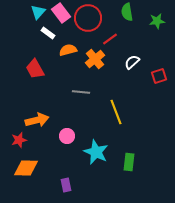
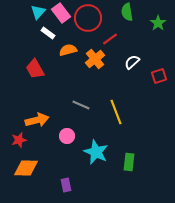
green star: moved 1 px right, 2 px down; rotated 28 degrees counterclockwise
gray line: moved 13 px down; rotated 18 degrees clockwise
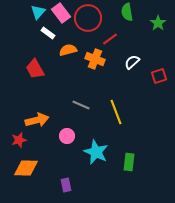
orange cross: rotated 30 degrees counterclockwise
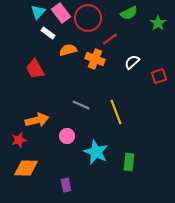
green semicircle: moved 2 px right, 1 px down; rotated 108 degrees counterclockwise
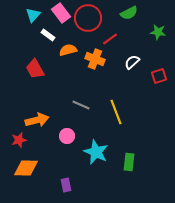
cyan triangle: moved 5 px left, 3 px down
green star: moved 9 px down; rotated 28 degrees counterclockwise
white rectangle: moved 2 px down
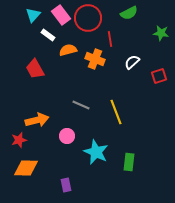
pink rectangle: moved 2 px down
green star: moved 3 px right, 1 px down
red line: rotated 63 degrees counterclockwise
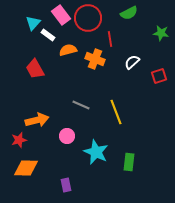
cyan triangle: moved 8 px down
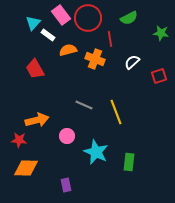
green semicircle: moved 5 px down
gray line: moved 3 px right
red star: rotated 21 degrees clockwise
